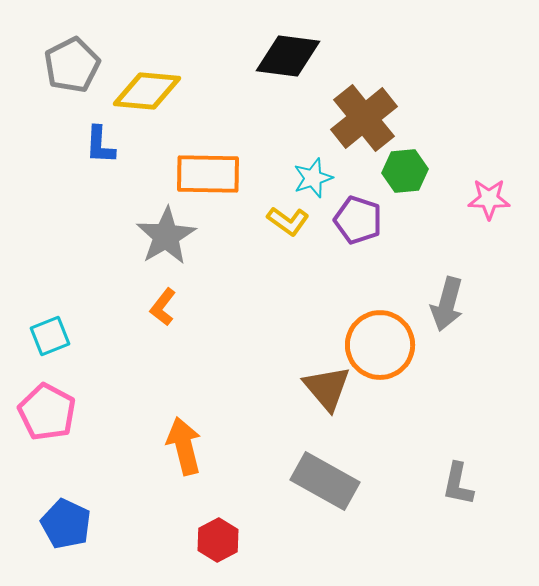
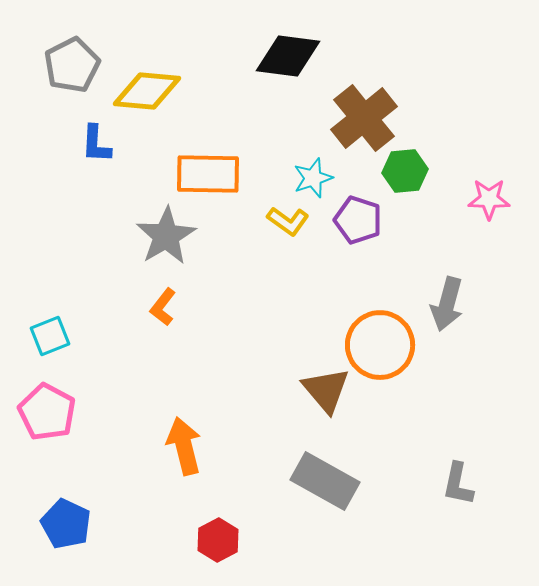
blue L-shape: moved 4 px left, 1 px up
brown triangle: moved 1 px left, 2 px down
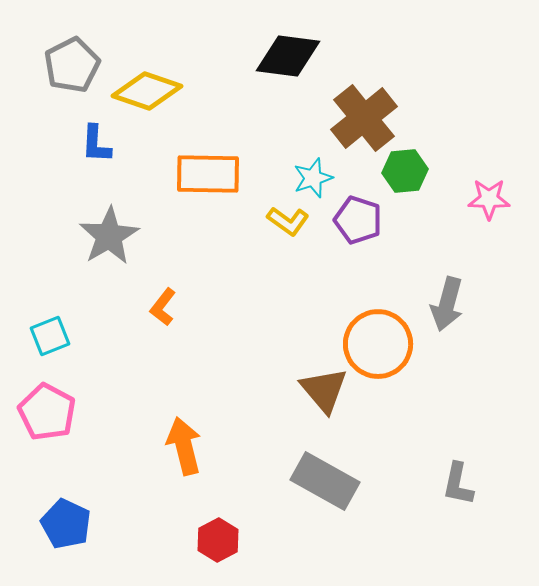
yellow diamond: rotated 14 degrees clockwise
gray star: moved 57 px left
orange circle: moved 2 px left, 1 px up
brown triangle: moved 2 px left
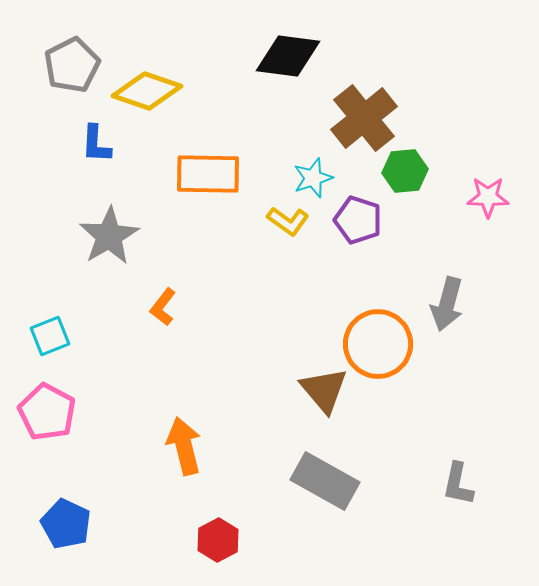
pink star: moved 1 px left, 2 px up
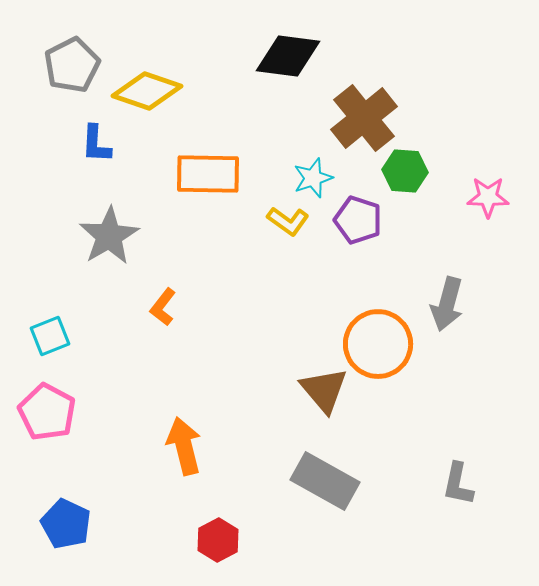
green hexagon: rotated 9 degrees clockwise
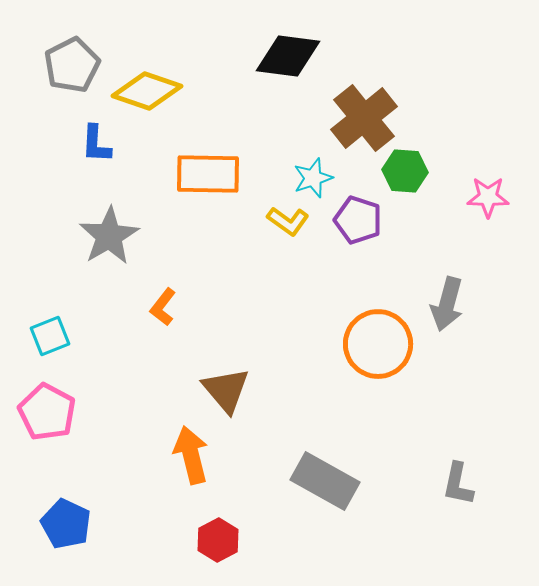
brown triangle: moved 98 px left
orange arrow: moved 7 px right, 9 px down
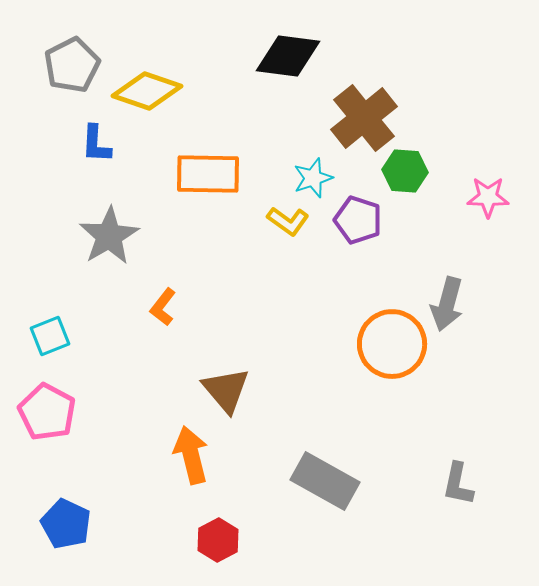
orange circle: moved 14 px right
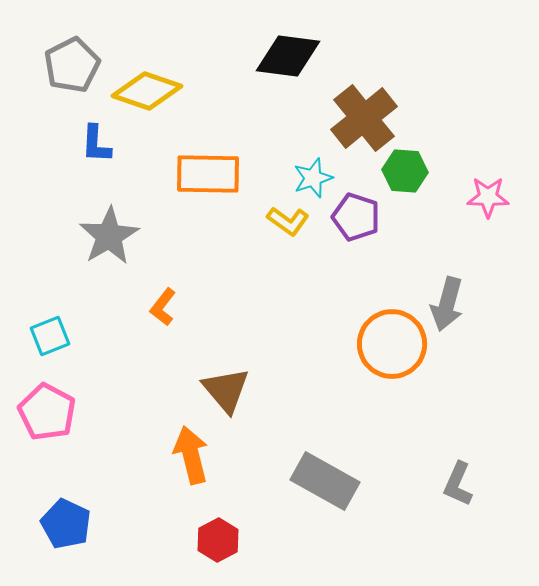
purple pentagon: moved 2 px left, 3 px up
gray L-shape: rotated 12 degrees clockwise
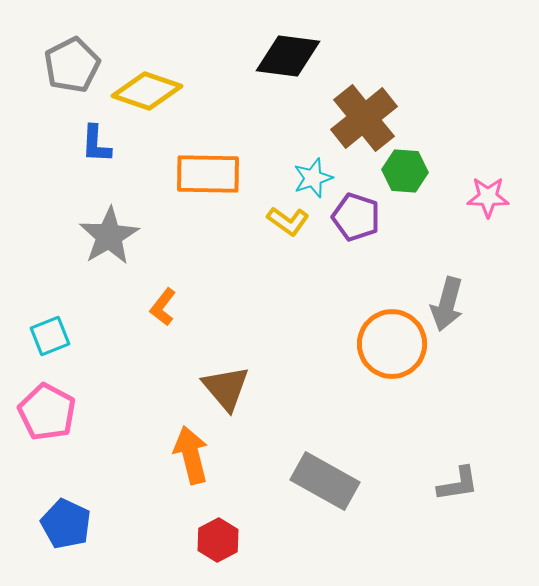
brown triangle: moved 2 px up
gray L-shape: rotated 123 degrees counterclockwise
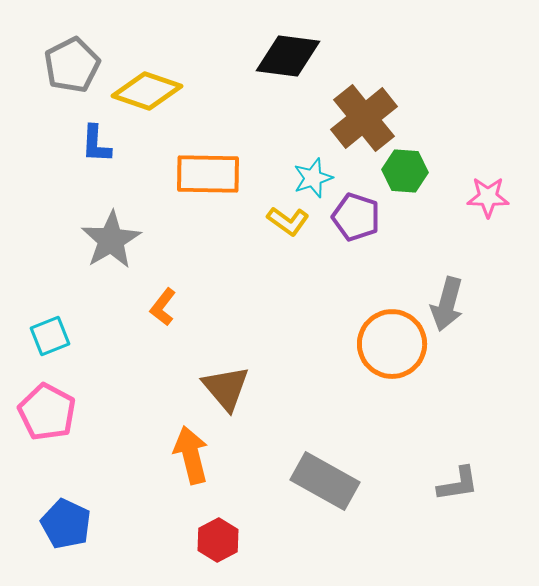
gray star: moved 2 px right, 4 px down
